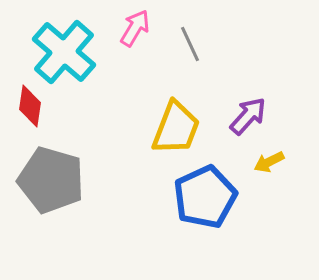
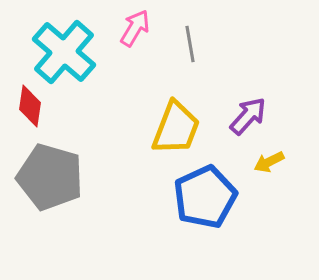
gray line: rotated 15 degrees clockwise
gray pentagon: moved 1 px left, 3 px up
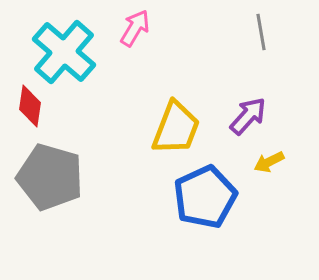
gray line: moved 71 px right, 12 px up
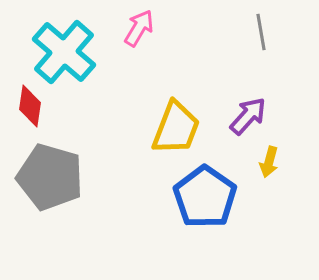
pink arrow: moved 4 px right
yellow arrow: rotated 48 degrees counterclockwise
blue pentagon: rotated 12 degrees counterclockwise
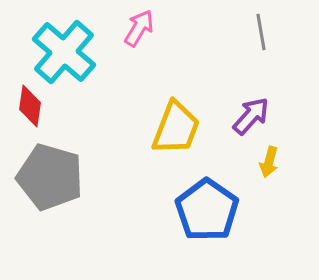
purple arrow: moved 3 px right
blue pentagon: moved 2 px right, 13 px down
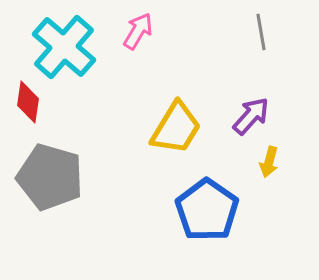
pink arrow: moved 1 px left, 3 px down
cyan cross: moved 5 px up
red diamond: moved 2 px left, 4 px up
yellow trapezoid: rotated 10 degrees clockwise
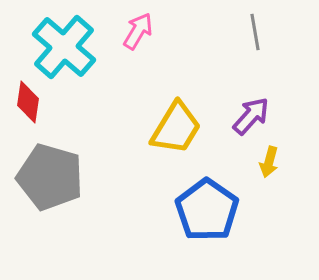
gray line: moved 6 px left
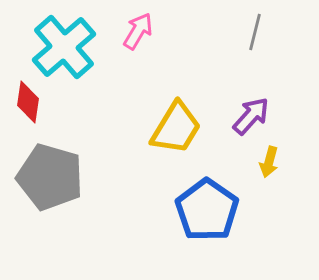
gray line: rotated 24 degrees clockwise
cyan cross: rotated 8 degrees clockwise
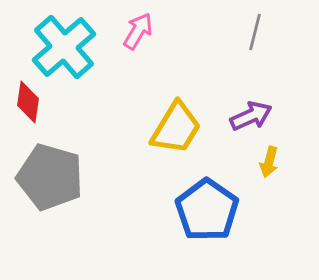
purple arrow: rotated 24 degrees clockwise
